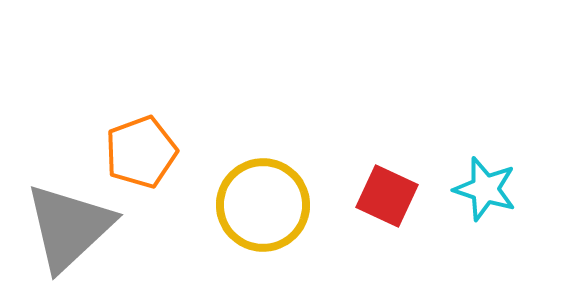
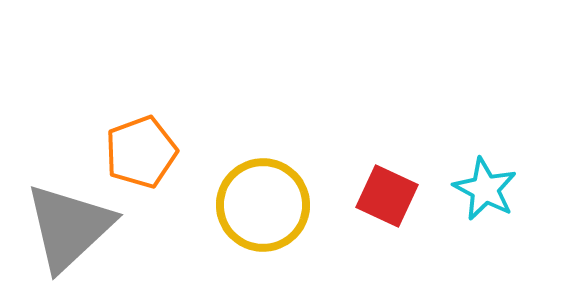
cyan star: rotated 10 degrees clockwise
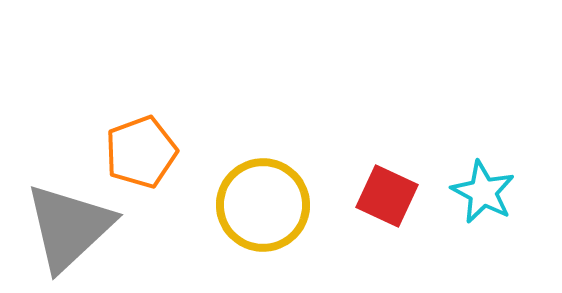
cyan star: moved 2 px left, 3 px down
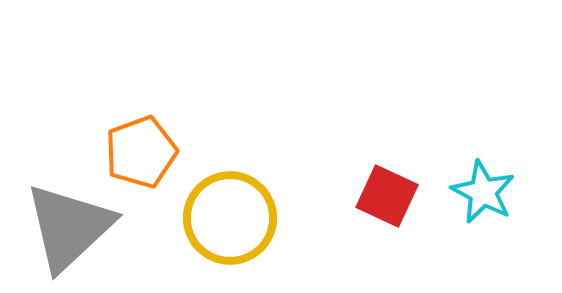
yellow circle: moved 33 px left, 13 px down
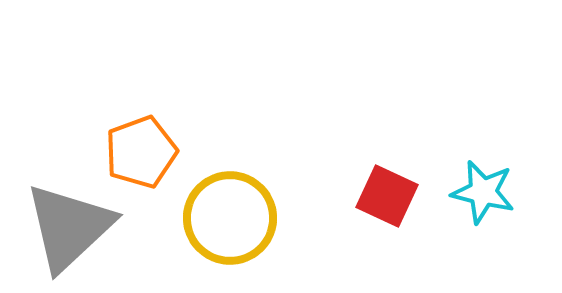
cyan star: rotated 14 degrees counterclockwise
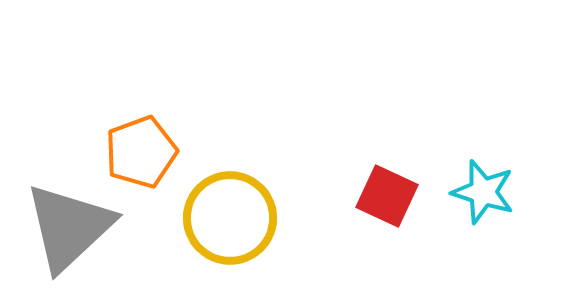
cyan star: rotated 4 degrees clockwise
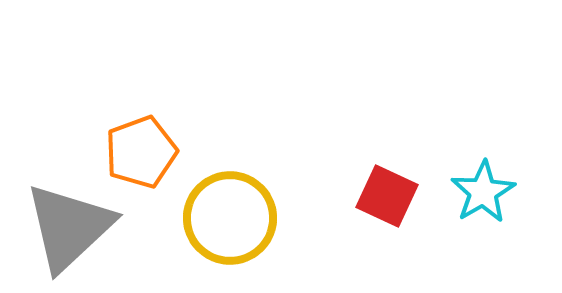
cyan star: rotated 24 degrees clockwise
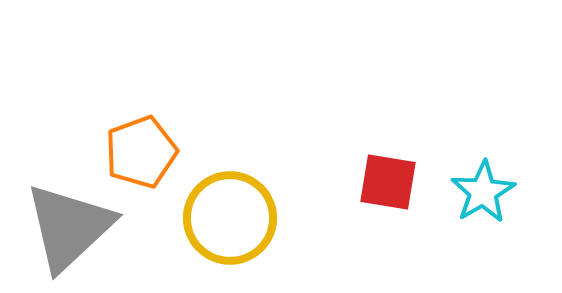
red square: moved 1 px right, 14 px up; rotated 16 degrees counterclockwise
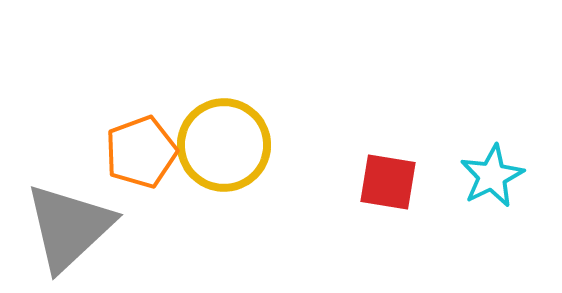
cyan star: moved 9 px right, 16 px up; rotated 4 degrees clockwise
yellow circle: moved 6 px left, 73 px up
